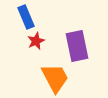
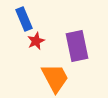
blue rectangle: moved 2 px left, 2 px down
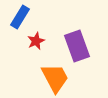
blue rectangle: moved 4 px left, 2 px up; rotated 55 degrees clockwise
purple rectangle: rotated 8 degrees counterclockwise
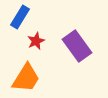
purple rectangle: rotated 16 degrees counterclockwise
orange trapezoid: moved 29 px left; rotated 60 degrees clockwise
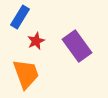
orange trapezoid: moved 4 px up; rotated 52 degrees counterclockwise
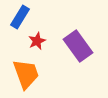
red star: moved 1 px right
purple rectangle: moved 1 px right
